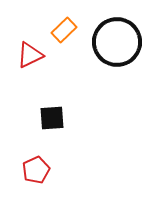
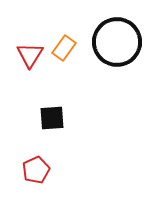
orange rectangle: moved 18 px down; rotated 10 degrees counterclockwise
red triangle: rotated 32 degrees counterclockwise
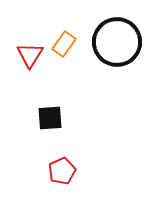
orange rectangle: moved 4 px up
black square: moved 2 px left
red pentagon: moved 26 px right, 1 px down
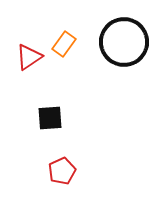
black circle: moved 7 px right
red triangle: moved 1 px left, 2 px down; rotated 24 degrees clockwise
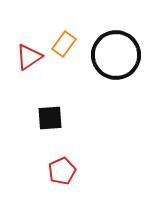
black circle: moved 8 px left, 13 px down
